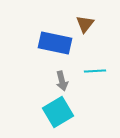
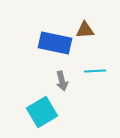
brown triangle: moved 6 px down; rotated 48 degrees clockwise
cyan square: moved 16 px left
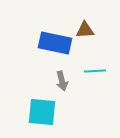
cyan square: rotated 36 degrees clockwise
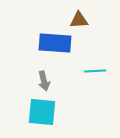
brown triangle: moved 6 px left, 10 px up
blue rectangle: rotated 8 degrees counterclockwise
gray arrow: moved 18 px left
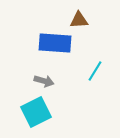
cyan line: rotated 55 degrees counterclockwise
gray arrow: rotated 60 degrees counterclockwise
cyan square: moved 6 px left; rotated 32 degrees counterclockwise
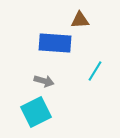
brown triangle: moved 1 px right
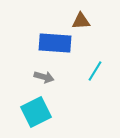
brown triangle: moved 1 px right, 1 px down
gray arrow: moved 4 px up
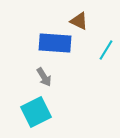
brown triangle: moved 2 px left; rotated 30 degrees clockwise
cyan line: moved 11 px right, 21 px up
gray arrow: rotated 42 degrees clockwise
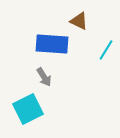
blue rectangle: moved 3 px left, 1 px down
cyan square: moved 8 px left, 3 px up
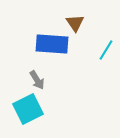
brown triangle: moved 4 px left, 2 px down; rotated 30 degrees clockwise
gray arrow: moved 7 px left, 3 px down
